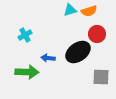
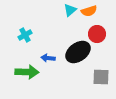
cyan triangle: rotated 24 degrees counterclockwise
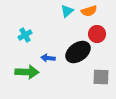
cyan triangle: moved 3 px left, 1 px down
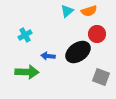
blue arrow: moved 2 px up
gray square: rotated 18 degrees clockwise
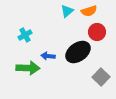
red circle: moved 2 px up
green arrow: moved 1 px right, 4 px up
gray square: rotated 24 degrees clockwise
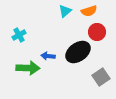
cyan triangle: moved 2 px left
cyan cross: moved 6 px left
gray square: rotated 12 degrees clockwise
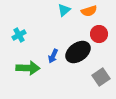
cyan triangle: moved 1 px left, 1 px up
red circle: moved 2 px right, 2 px down
blue arrow: moved 5 px right; rotated 72 degrees counterclockwise
